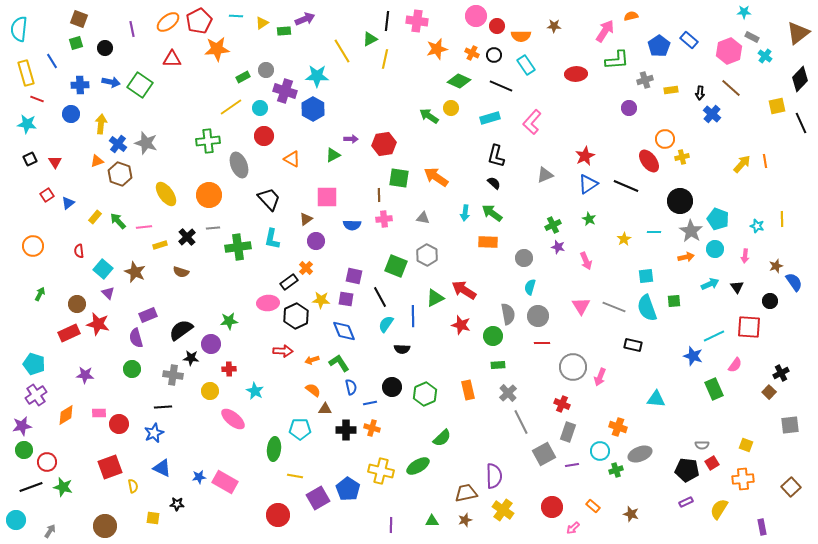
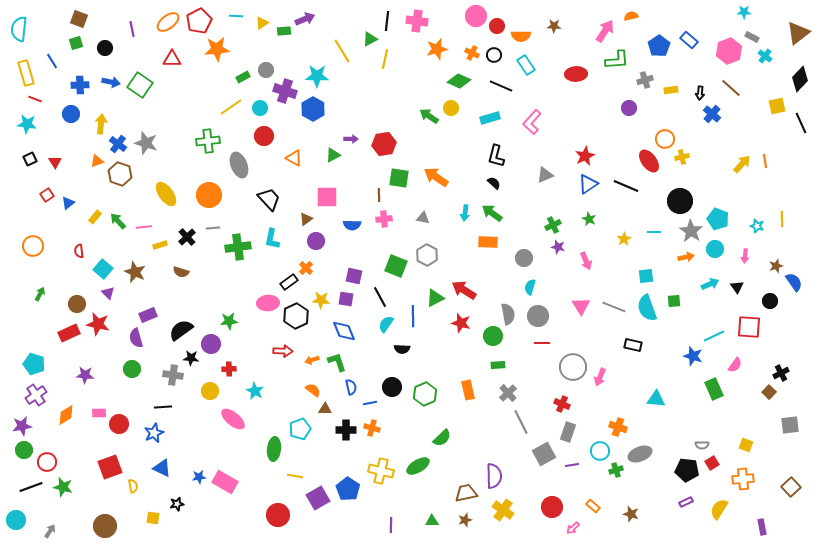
red line at (37, 99): moved 2 px left
orange triangle at (292, 159): moved 2 px right, 1 px up
red star at (461, 325): moved 2 px up
green L-shape at (339, 363): moved 2 px left, 1 px up; rotated 15 degrees clockwise
cyan pentagon at (300, 429): rotated 20 degrees counterclockwise
black star at (177, 504): rotated 16 degrees counterclockwise
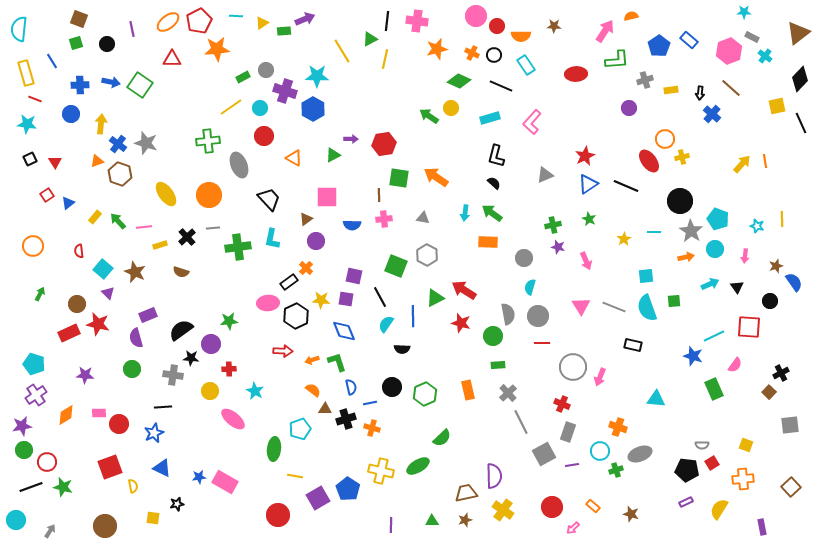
black circle at (105, 48): moved 2 px right, 4 px up
green cross at (553, 225): rotated 14 degrees clockwise
black cross at (346, 430): moved 11 px up; rotated 18 degrees counterclockwise
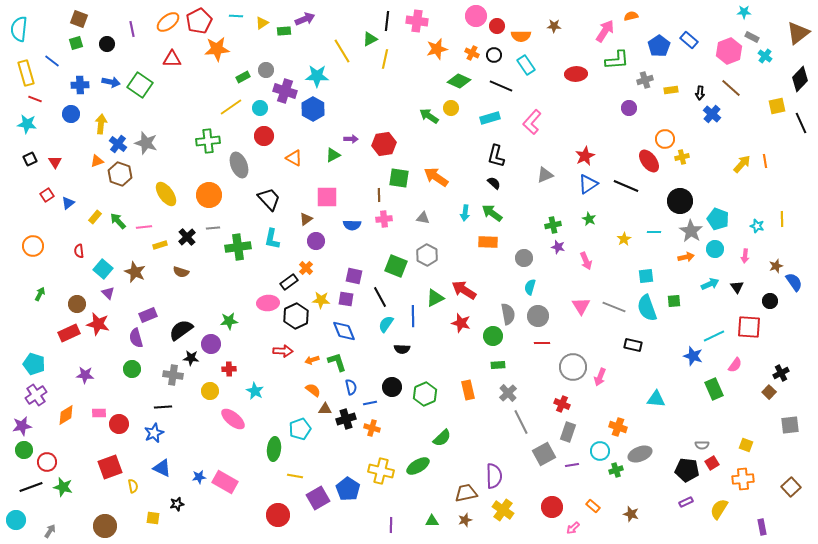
blue line at (52, 61): rotated 21 degrees counterclockwise
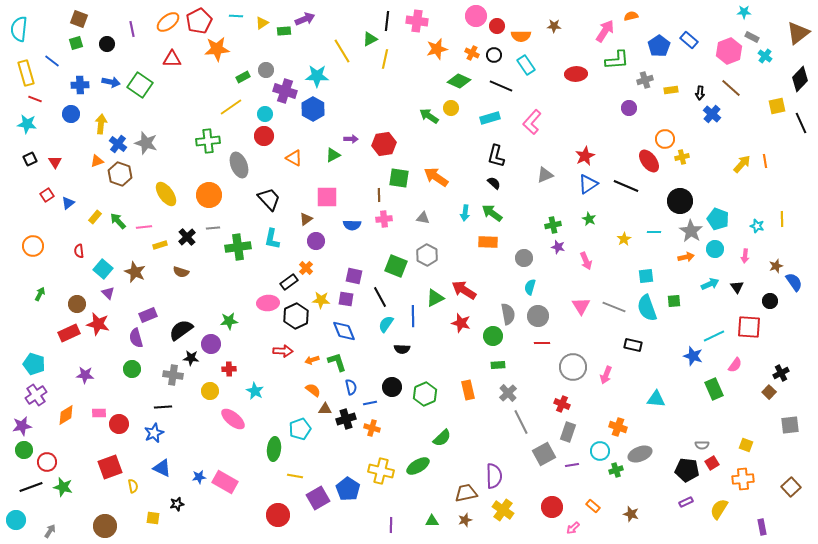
cyan circle at (260, 108): moved 5 px right, 6 px down
pink arrow at (600, 377): moved 6 px right, 2 px up
